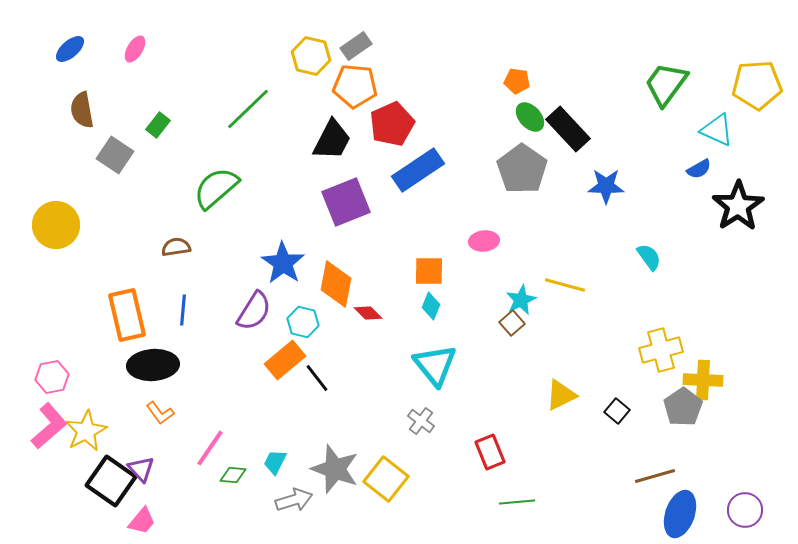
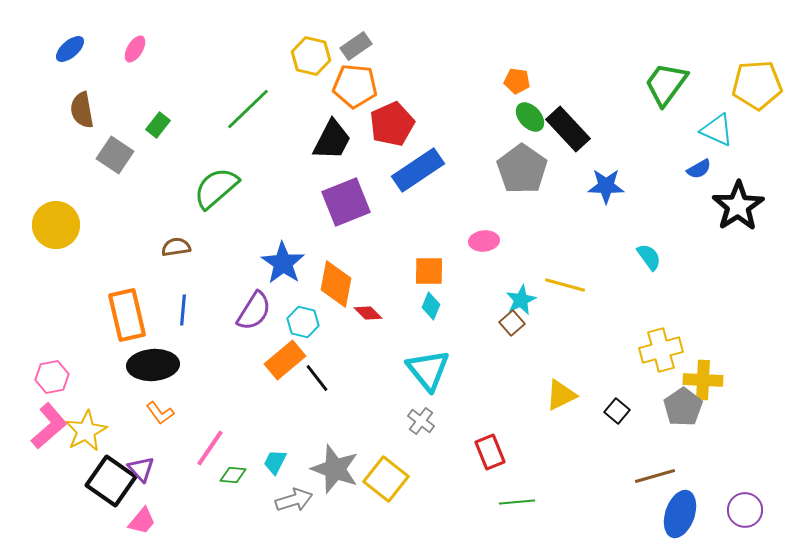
cyan triangle at (435, 365): moved 7 px left, 5 px down
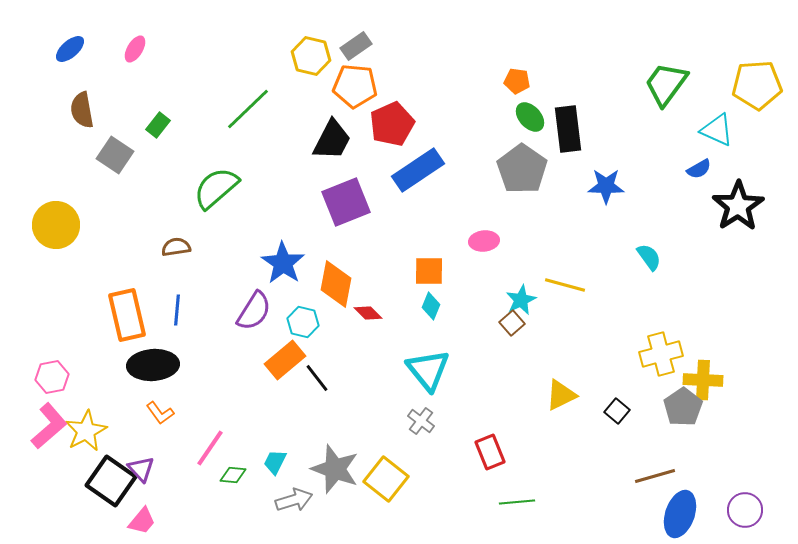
black rectangle at (568, 129): rotated 36 degrees clockwise
blue line at (183, 310): moved 6 px left
yellow cross at (661, 350): moved 4 px down
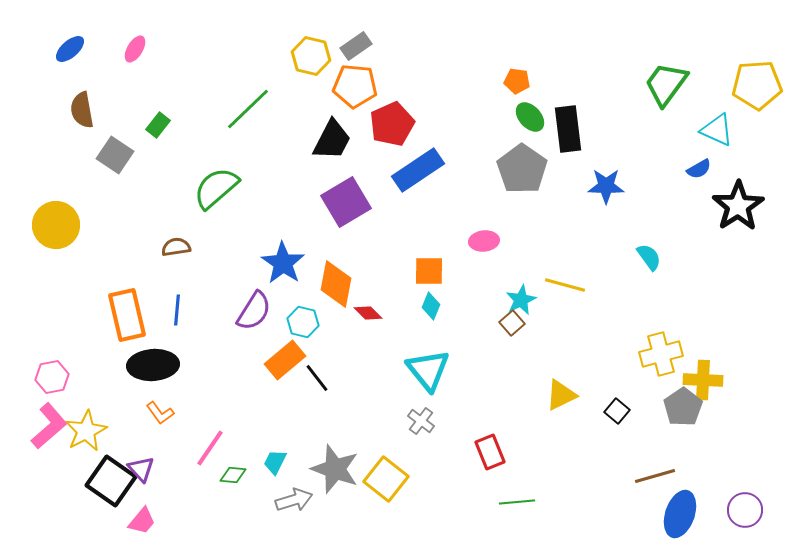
purple square at (346, 202): rotated 9 degrees counterclockwise
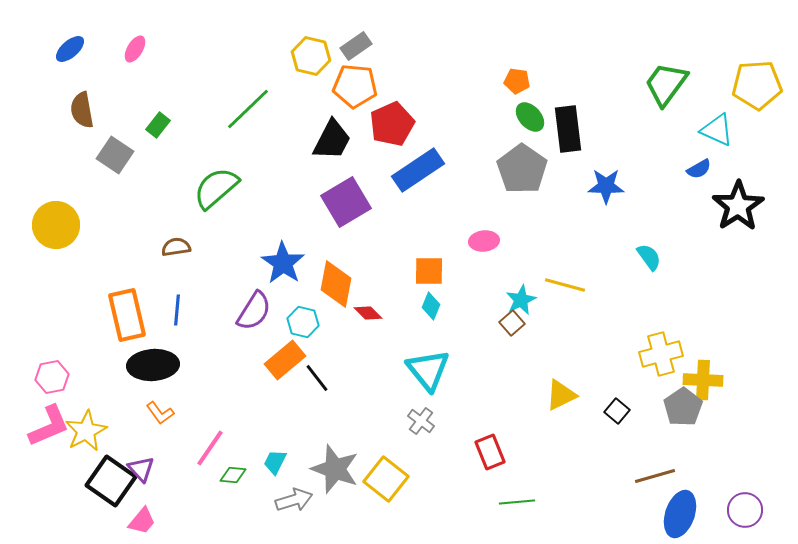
pink L-shape at (49, 426): rotated 18 degrees clockwise
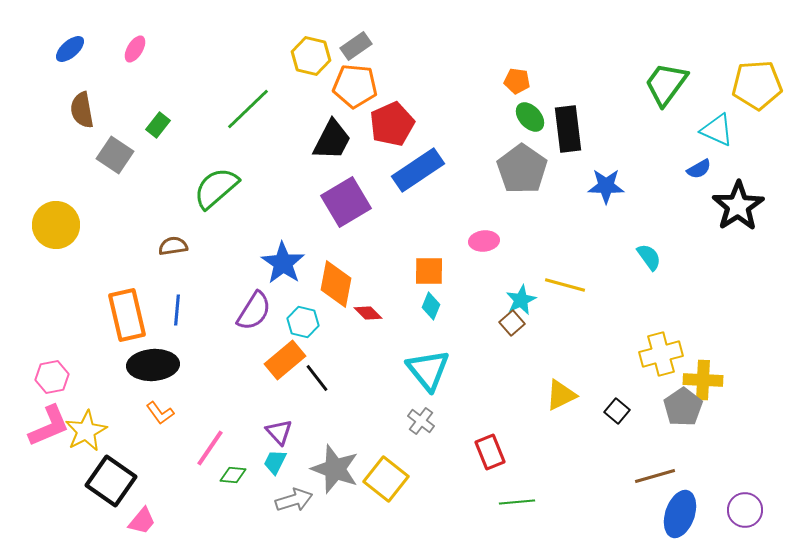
brown semicircle at (176, 247): moved 3 px left, 1 px up
purple triangle at (141, 469): moved 138 px right, 37 px up
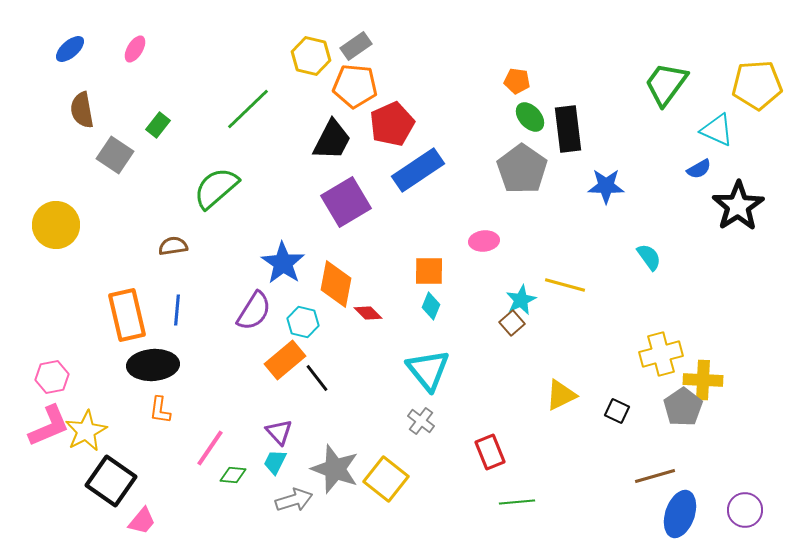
black square at (617, 411): rotated 15 degrees counterclockwise
orange L-shape at (160, 413): moved 3 px up; rotated 44 degrees clockwise
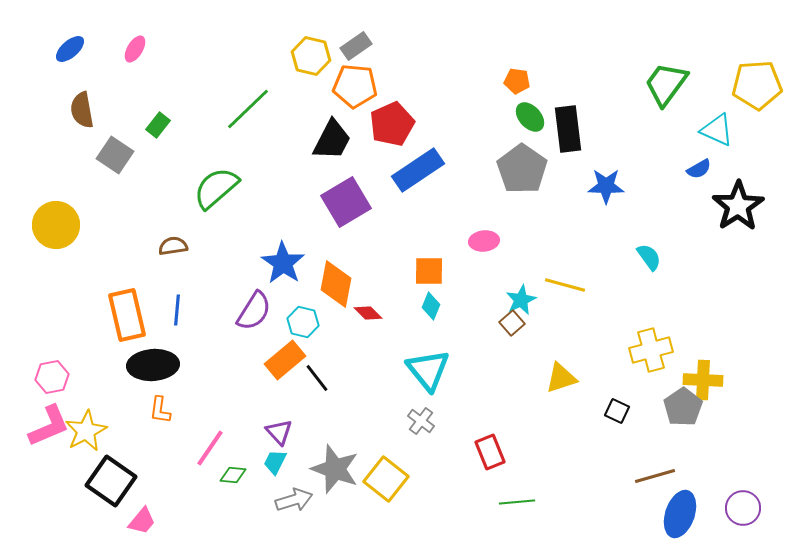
yellow cross at (661, 354): moved 10 px left, 4 px up
yellow triangle at (561, 395): moved 17 px up; rotated 8 degrees clockwise
purple circle at (745, 510): moved 2 px left, 2 px up
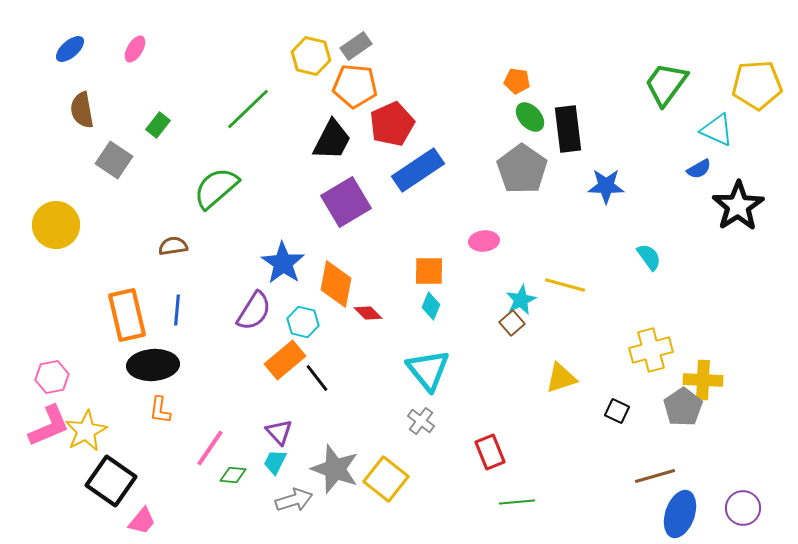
gray square at (115, 155): moved 1 px left, 5 px down
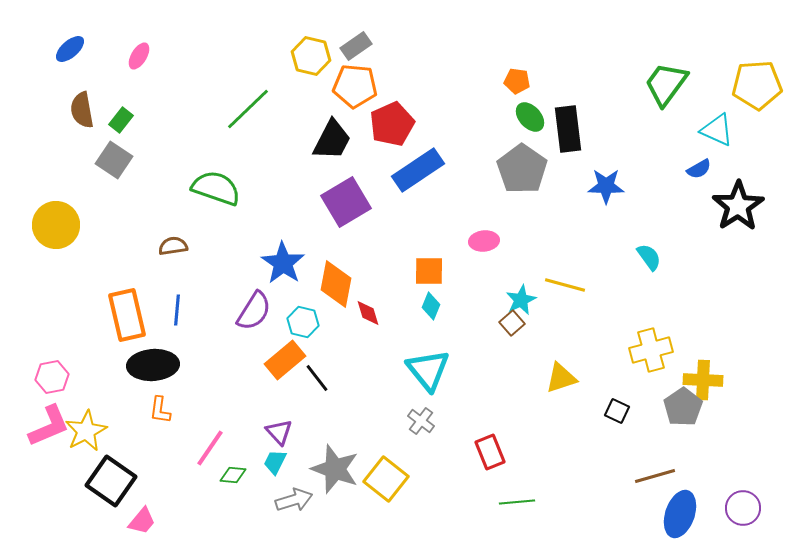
pink ellipse at (135, 49): moved 4 px right, 7 px down
green rectangle at (158, 125): moved 37 px left, 5 px up
green semicircle at (216, 188): rotated 60 degrees clockwise
red diamond at (368, 313): rotated 28 degrees clockwise
